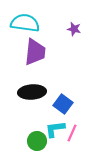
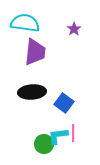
purple star: rotated 24 degrees clockwise
blue square: moved 1 px right, 1 px up
cyan L-shape: moved 3 px right, 7 px down
pink line: moved 1 px right; rotated 24 degrees counterclockwise
green circle: moved 7 px right, 3 px down
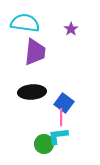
purple star: moved 3 px left
pink line: moved 12 px left, 16 px up
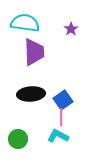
purple trapezoid: moved 1 px left; rotated 8 degrees counterclockwise
black ellipse: moved 1 px left, 2 px down
blue square: moved 1 px left, 3 px up; rotated 18 degrees clockwise
cyan L-shape: rotated 35 degrees clockwise
green circle: moved 26 px left, 5 px up
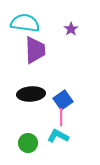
purple trapezoid: moved 1 px right, 2 px up
green circle: moved 10 px right, 4 px down
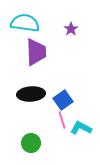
purple trapezoid: moved 1 px right, 2 px down
pink line: moved 1 px right, 3 px down; rotated 18 degrees counterclockwise
cyan L-shape: moved 23 px right, 8 px up
green circle: moved 3 px right
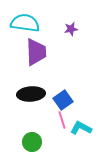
purple star: rotated 24 degrees clockwise
green circle: moved 1 px right, 1 px up
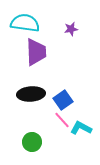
pink line: rotated 24 degrees counterclockwise
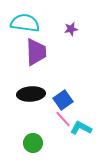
pink line: moved 1 px right, 1 px up
green circle: moved 1 px right, 1 px down
